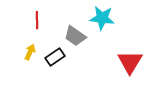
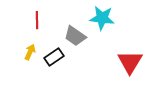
black rectangle: moved 1 px left
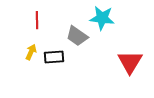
gray trapezoid: moved 2 px right
yellow arrow: moved 1 px right
black rectangle: rotated 30 degrees clockwise
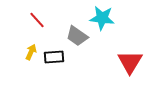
red line: rotated 42 degrees counterclockwise
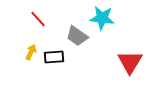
red line: moved 1 px right, 1 px up
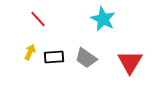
cyan star: moved 1 px right, 1 px down; rotated 20 degrees clockwise
gray trapezoid: moved 9 px right, 22 px down
yellow arrow: moved 1 px left
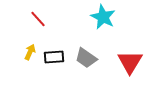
cyan star: moved 2 px up
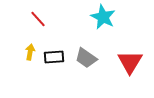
yellow arrow: rotated 14 degrees counterclockwise
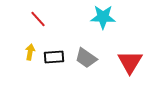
cyan star: rotated 25 degrees counterclockwise
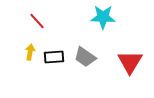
red line: moved 1 px left, 2 px down
gray trapezoid: moved 1 px left, 1 px up
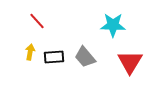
cyan star: moved 10 px right, 8 px down
gray trapezoid: rotated 15 degrees clockwise
